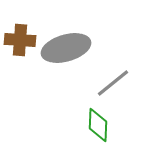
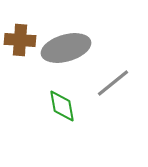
green diamond: moved 36 px left, 19 px up; rotated 12 degrees counterclockwise
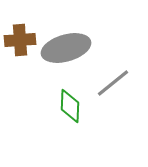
brown cross: rotated 8 degrees counterclockwise
green diamond: moved 8 px right; rotated 12 degrees clockwise
